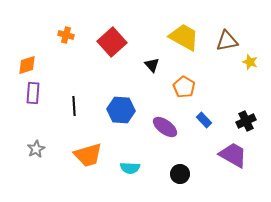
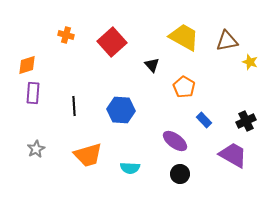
purple ellipse: moved 10 px right, 14 px down
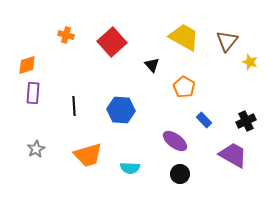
brown triangle: rotated 40 degrees counterclockwise
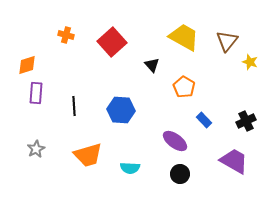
purple rectangle: moved 3 px right
purple trapezoid: moved 1 px right, 6 px down
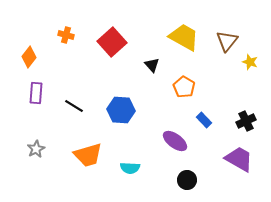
orange diamond: moved 2 px right, 8 px up; rotated 35 degrees counterclockwise
black line: rotated 54 degrees counterclockwise
purple trapezoid: moved 5 px right, 2 px up
black circle: moved 7 px right, 6 px down
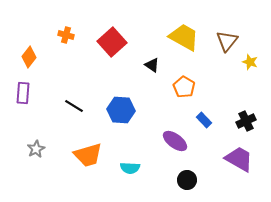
black triangle: rotated 14 degrees counterclockwise
purple rectangle: moved 13 px left
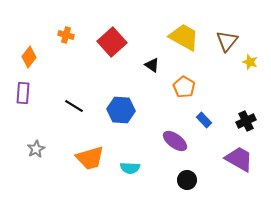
orange trapezoid: moved 2 px right, 3 px down
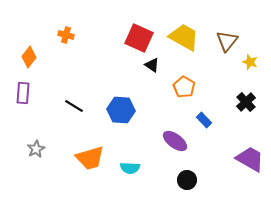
red square: moved 27 px right, 4 px up; rotated 24 degrees counterclockwise
black cross: moved 19 px up; rotated 18 degrees counterclockwise
purple trapezoid: moved 11 px right
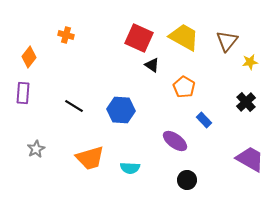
yellow star: rotated 28 degrees counterclockwise
